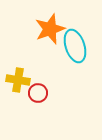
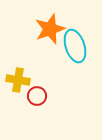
red circle: moved 1 px left, 3 px down
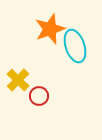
yellow cross: rotated 35 degrees clockwise
red circle: moved 2 px right
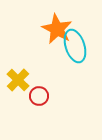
orange star: moved 7 px right; rotated 24 degrees counterclockwise
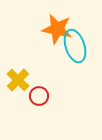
orange star: rotated 16 degrees counterclockwise
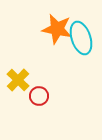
cyan ellipse: moved 6 px right, 8 px up
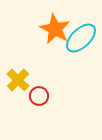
orange star: moved 2 px left; rotated 16 degrees clockwise
cyan ellipse: rotated 64 degrees clockwise
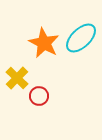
orange star: moved 11 px left, 14 px down
yellow cross: moved 1 px left, 2 px up
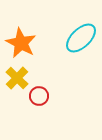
orange star: moved 23 px left
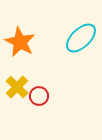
orange star: moved 1 px left, 1 px up
yellow cross: moved 9 px down
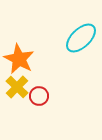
orange star: moved 1 px left, 17 px down
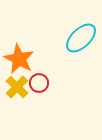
red circle: moved 13 px up
